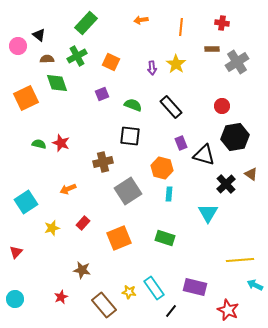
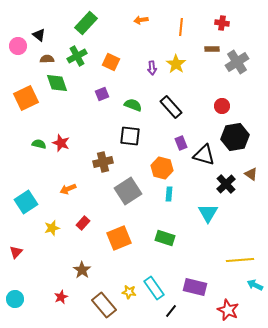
brown star at (82, 270): rotated 24 degrees clockwise
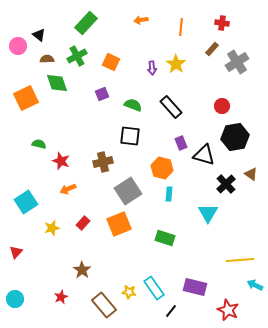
brown rectangle at (212, 49): rotated 48 degrees counterclockwise
red star at (61, 143): moved 18 px down
orange square at (119, 238): moved 14 px up
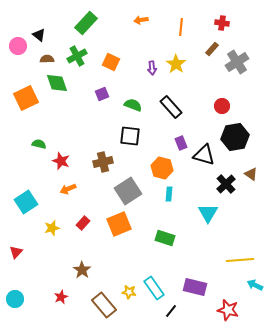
red star at (228, 310): rotated 10 degrees counterclockwise
